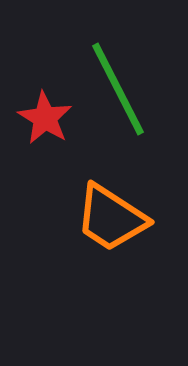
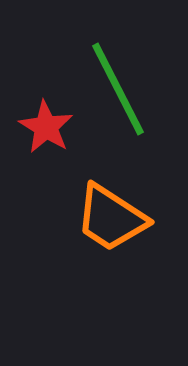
red star: moved 1 px right, 9 px down
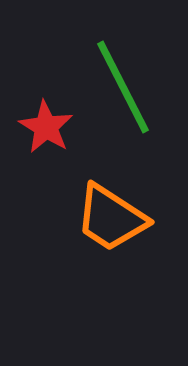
green line: moved 5 px right, 2 px up
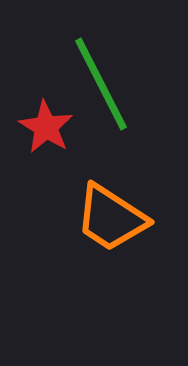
green line: moved 22 px left, 3 px up
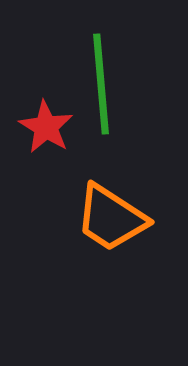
green line: rotated 22 degrees clockwise
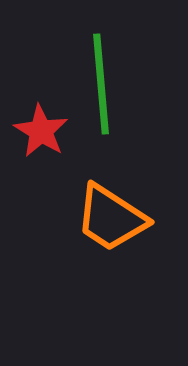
red star: moved 5 px left, 4 px down
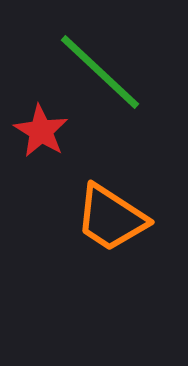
green line: moved 1 px left, 12 px up; rotated 42 degrees counterclockwise
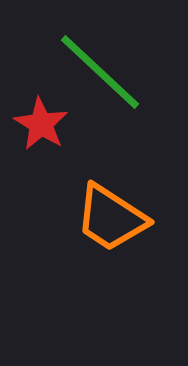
red star: moved 7 px up
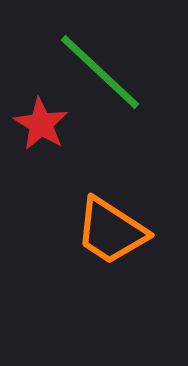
orange trapezoid: moved 13 px down
